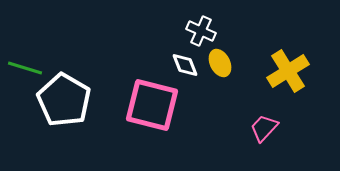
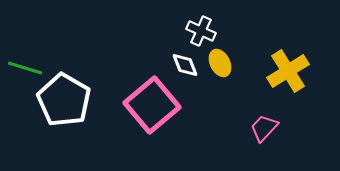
pink square: rotated 36 degrees clockwise
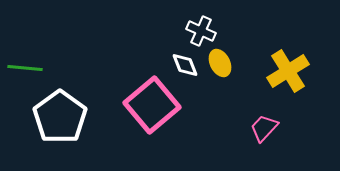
green line: rotated 12 degrees counterclockwise
white pentagon: moved 4 px left, 17 px down; rotated 6 degrees clockwise
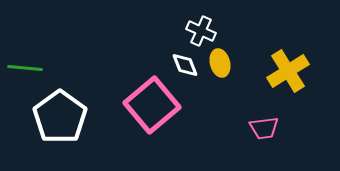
yellow ellipse: rotated 12 degrees clockwise
pink trapezoid: rotated 140 degrees counterclockwise
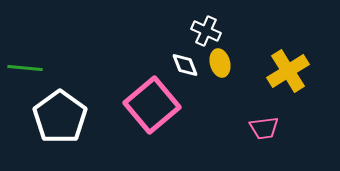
white cross: moved 5 px right
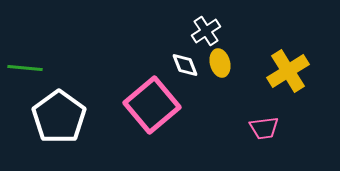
white cross: rotated 32 degrees clockwise
white pentagon: moved 1 px left
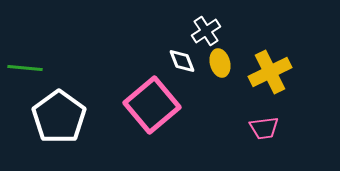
white diamond: moved 3 px left, 4 px up
yellow cross: moved 18 px left, 1 px down; rotated 6 degrees clockwise
